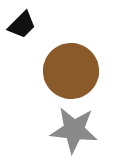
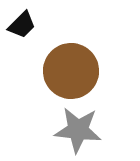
gray star: moved 4 px right
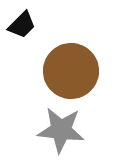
gray star: moved 17 px left
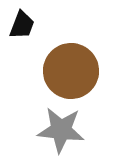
black trapezoid: rotated 24 degrees counterclockwise
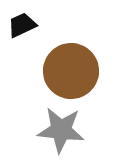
black trapezoid: rotated 136 degrees counterclockwise
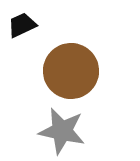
gray star: moved 1 px right, 1 px down; rotated 6 degrees clockwise
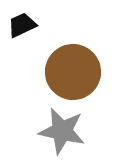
brown circle: moved 2 px right, 1 px down
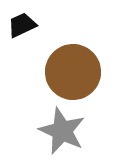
gray star: rotated 12 degrees clockwise
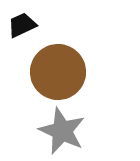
brown circle: moved 15 px left
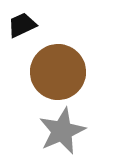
gray star: rotated 24 degrees clockwise
